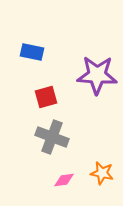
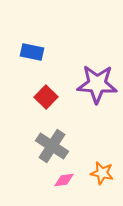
purple star: moved 9 px down
red square: rotated 30 degrees counterclockwise
gray cross: moved 9 px down; rotated 12 degrees clockwise
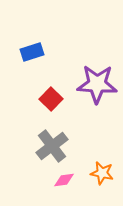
blue rectangle: rotated 30 degrees counterclockwise
red square: moved 5 px right, 2 px down
gray cross: rotated 20 degrees clockwise
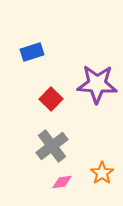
orange star: rotated 25 degrees clockwise
pink diamond: moved 2 px left, 2 px down
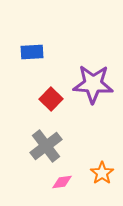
blue rectangle: rotated 15 degrees clockwise
purple star: moved 4 px left
gray cross: moved 6 px left
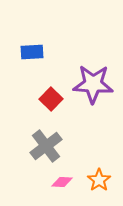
orange star: moved 3 px left, 7 px down
pink diamond: rotated 10 degrees clockwise
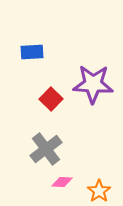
gray cross: moved 3 px down
orange star: moved 11 px down
